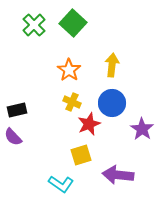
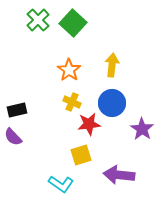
green cross: moved 4 px right, 5 px up
red star: rotated 15 degrees clockwise
purple arrow: moved 1 px right
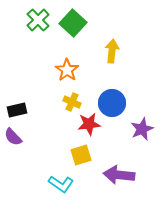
yellow arrow: moved 14 px up
orange star: moved 2 px left
purple star: rotated 15 degrees clockwise
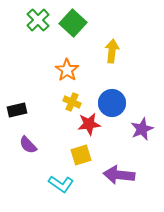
purple semicircle: moved 15 px right, 8 px down
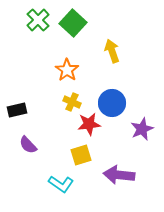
yellow arrow: rotated 25 degrees counterclockwise
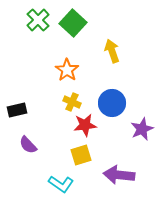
red star: moved 4 px left, 1 px down
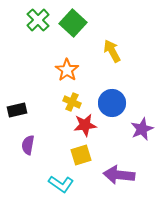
yellow arrow: rotated 10 degrees counterclockwise
purple semicircle: rotated 54 degrees clockwise
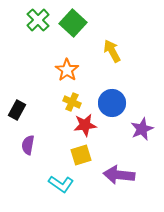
black rectangle: rotated 48 degrees counterclockwise
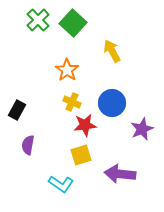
purple arrow: moved 1 px right, 1 px up
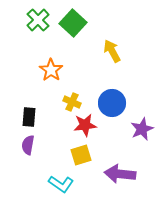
orange star: moved 16 px left
black rectangle: moved 12 px right, 7 px down; rotated 24 degrees counterclockwise
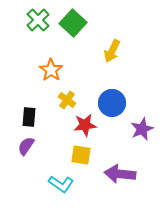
yellow arrow: rotated 125 degrees counterclockwise
yellow cross: moved 5 px left, 2 px up; rotated 12 degrees clockwise
purple semicircle: moved 2 px left, 1 px down; rotated 24 degrees clockwise
yellow square: rotated 25 degrees clockwise
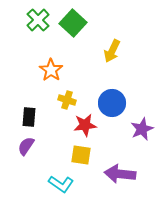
yellow cross: rotated 18 degrees counterclockwise
